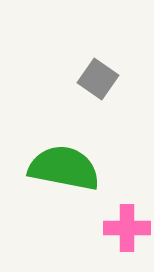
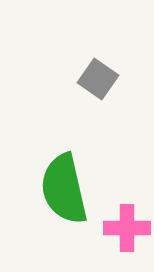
green semicircle: moved 21 px down; rotated 114 degrees counterclockwise
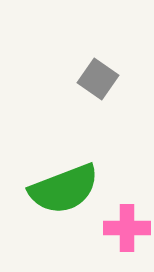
green semicircle: rotated 98 degrees counterclockwise
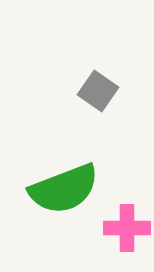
gray square: moved 12 px down
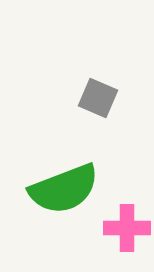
gray square: moved 7 px down; rotated 12 degrees counterclockwise
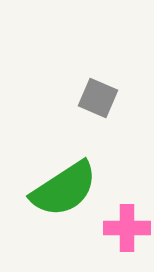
green semicircle: rotated 12 degrees counterclockwise
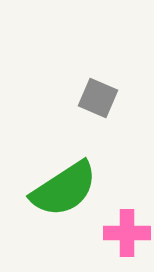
pink cross: moved 5 px down
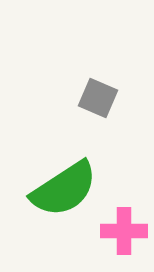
pink cross: moved 3 px left, 2 px up
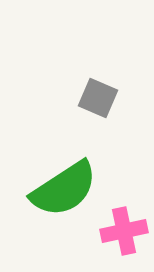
pink cross: rotated 12 degrees counterclockwise
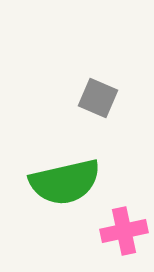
green semicircle: moved 1 px right, 7 px up; rotated 20 degrees clockwise
